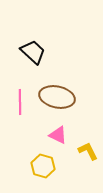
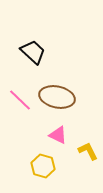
pink line: moved 2 px up; rotated 45 degrees counterclockwise
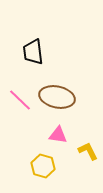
black trapezoid: rotated 140 degrees counterclockwise
pink triangle: rotated 18 degrees counterclockwise
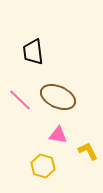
brown ellipse: moved 1 px right; rotated 12 degrees clockwise
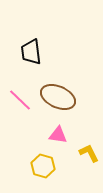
black trapezoid: moved 2 px left
yellow L-shape: moved 1 px right, 2 px down
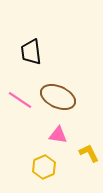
pink line: rotated 10 degrees counterclockwise
yellow hexagon: moved 1 px right, 1 px down; rotated 20 degrees clockwise
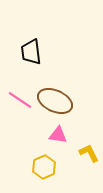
brown ellipse: moved 3 px left, 4 px down
